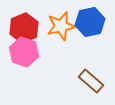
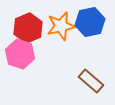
red hexagon: moved 4 px right
pink hexagon: moved 4 px left, 2 px down
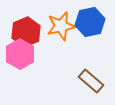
red hexagon: moved 2 px left, 4 px down
pink hexagon: rotated 12 degrees clockwise
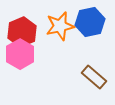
orange star: moved 1 px left
red hexagon: moved 4 px left
brown rectangle: moved 3 px right, 4 px up
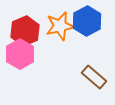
blue hexagon: moved 3 px left, 1 px up; rotated 16 degrees counterclockwise
red hexagon: moved 3 px right, 1 px up
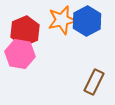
orange star: moved 2 px right, 6 px up
pink hexagon: rotated 20 degrees counterclockwise
brown rectangle: moved 5 px down; rotated 75 degrees clockwise
